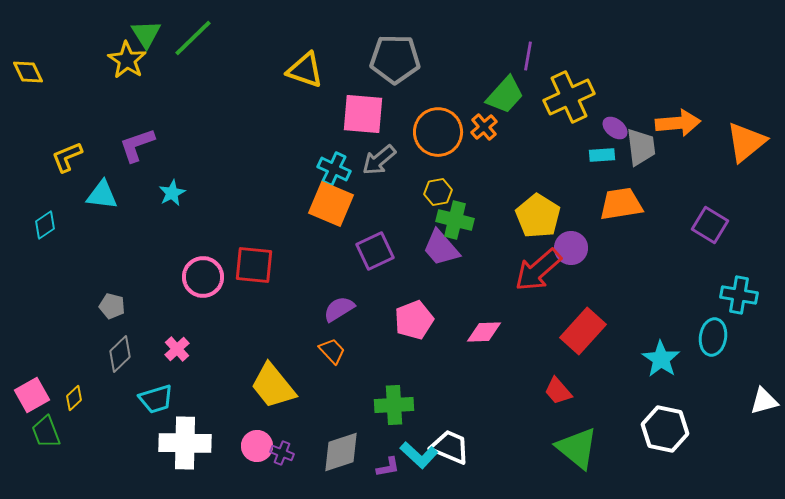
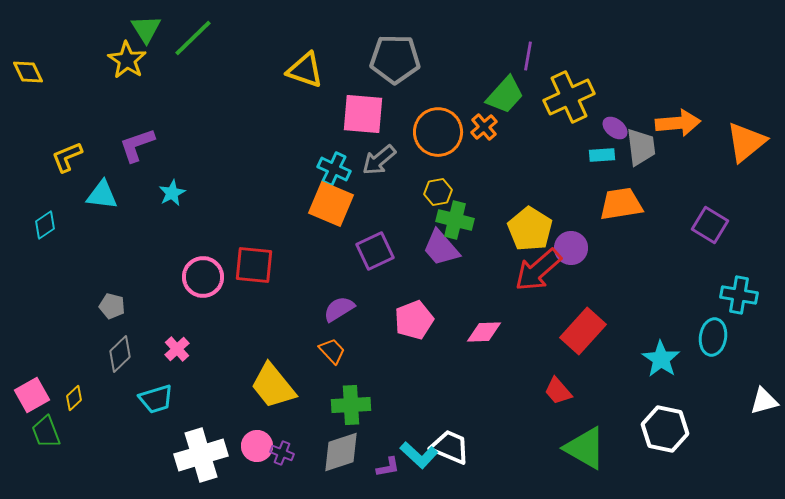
green triangle at (146, 34): moved 5 px up
yellow pentagon at (538, 216): moved 8 px left, 13 px down
green cross at (394, 405): moved 43 px left
white cross at (185, 443): moved 16 px right, 12 px down; rotated 18 degrees counterclockwise
green triangle at (577, 448): moved 8 px right; rotated 9 degrees counterclockwise
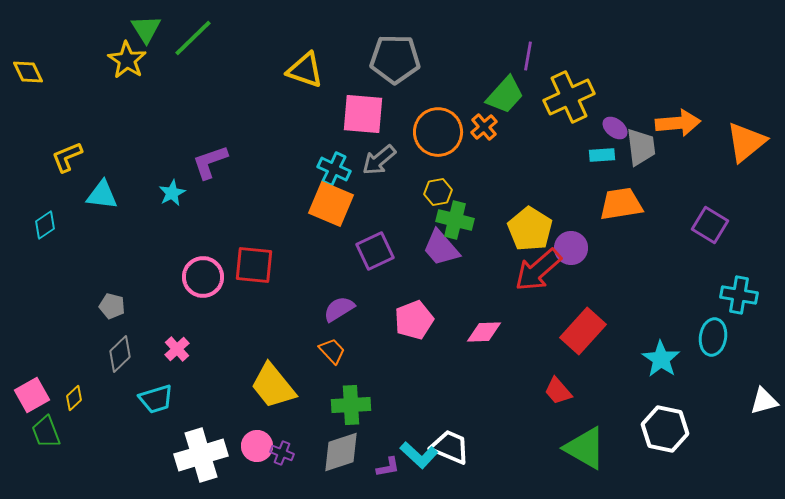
purple L-shape at (137, 145): moved 73 px right, 17 px down
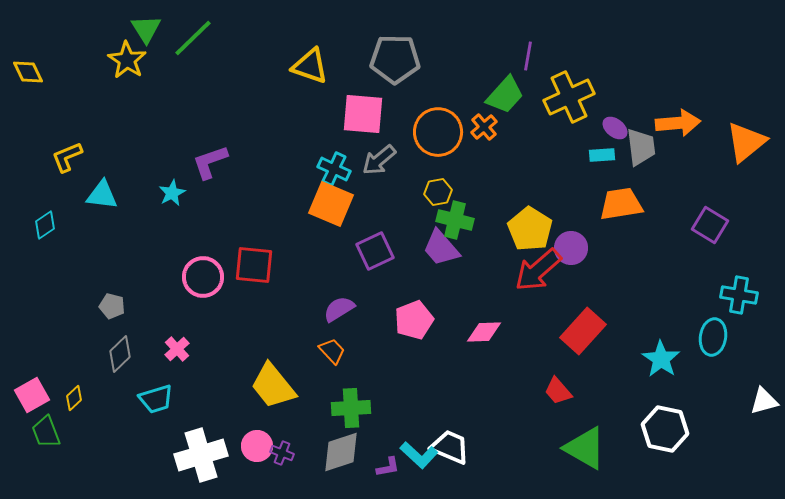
yellow triangle at (305, 70): moved 5 px right, 4 px up
green cross at (351, 405): moved 3 px down
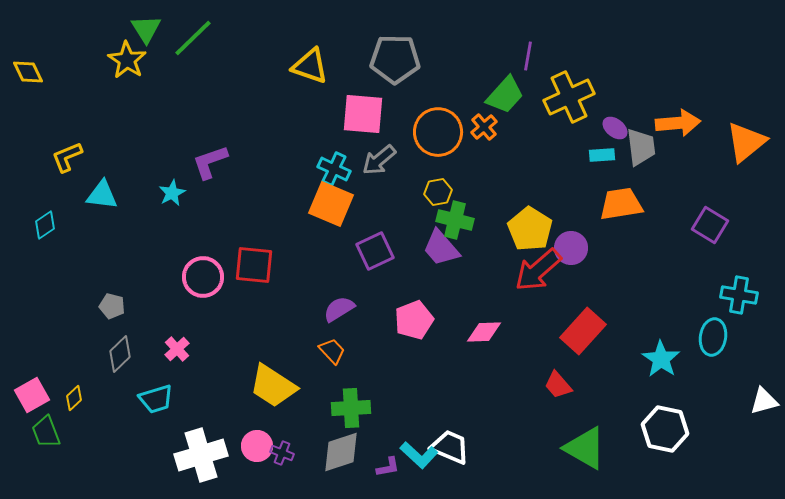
yellow trapezoid at (273, 386): rotated 18 degrees counterclockwise
red trapezoid at (558, 391): moved 6 px up
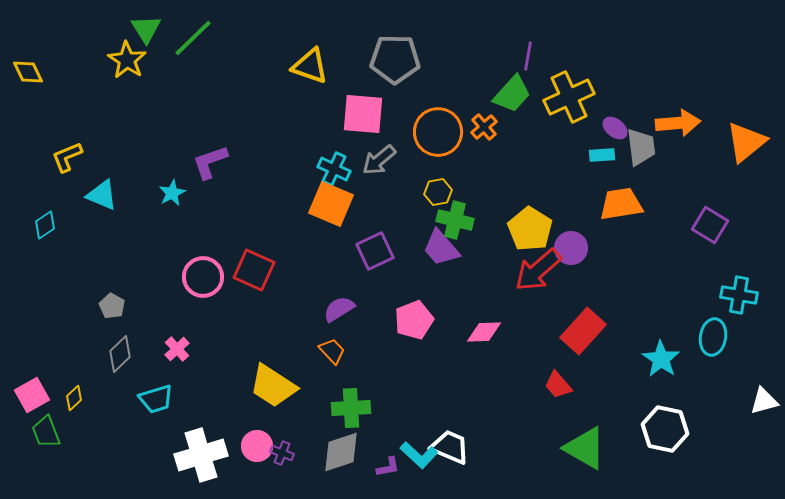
green trapezoid at (505, 95): moved 7 px right, 1 px up
cyan triangle at (102, 195): rotated 16 degrees clockwise
red square at (254, 265): moved 5 px down; rotated 18 degrees clockwise
gray pentagon at (112, 306): rotated 15 degrees clockwise
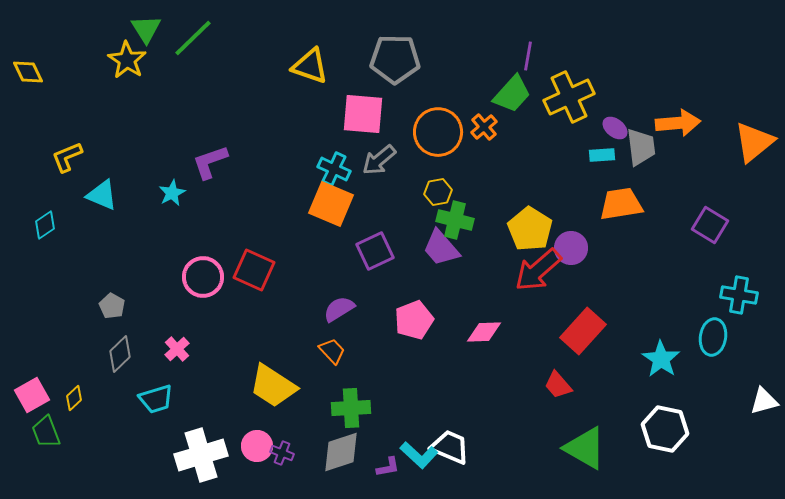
orange triangle at (746, 142): moved 8 px right
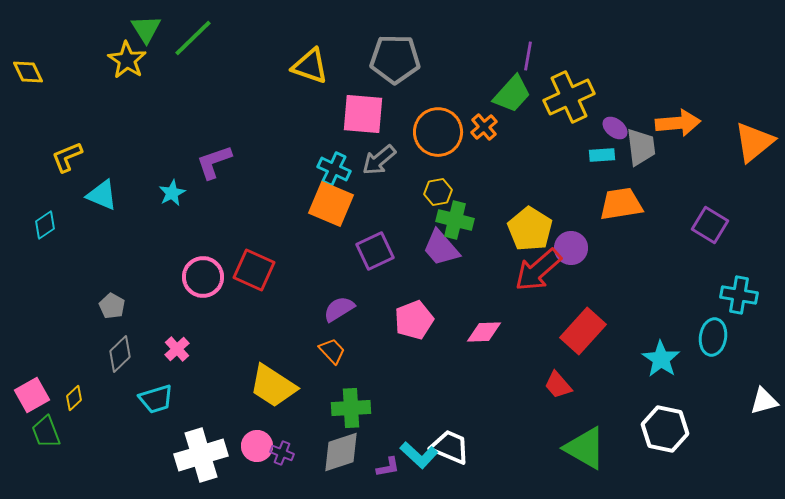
purple L-shape at (210, 162): moved 4 px right
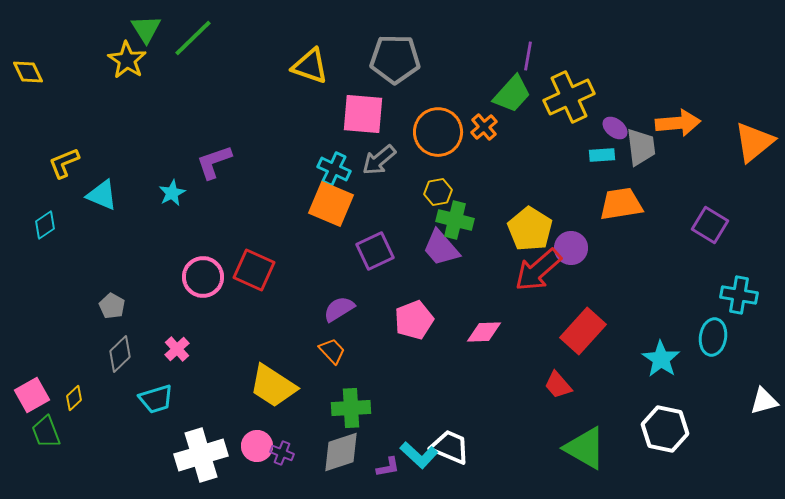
yellow L-shape at (67, 157): moved 3 px left, 6 px down
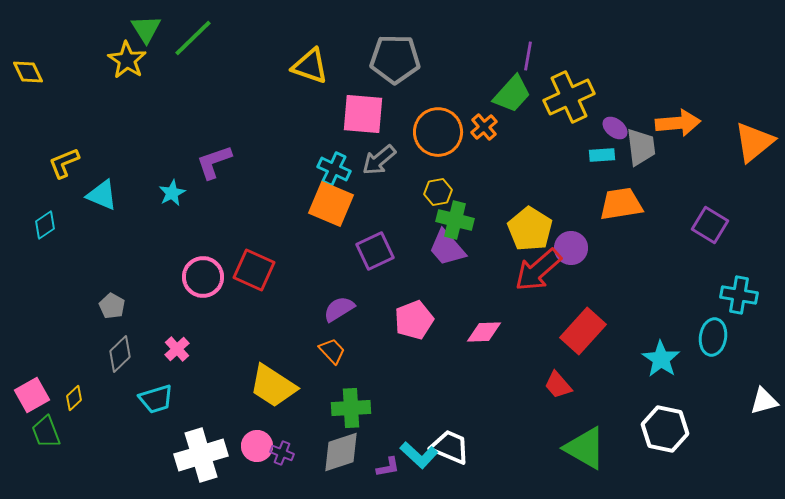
purple trapezoid at (441, 248): moved 6 px right
